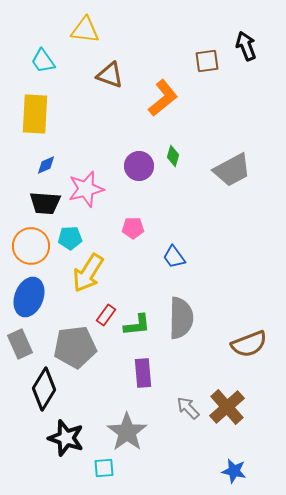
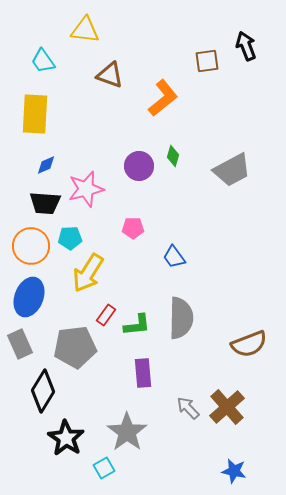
black diamond: moved 1 px left, 2 px down
black star: rotated 15 degrees clockwise
cyan square: rotated 25 degrees counterclockwise
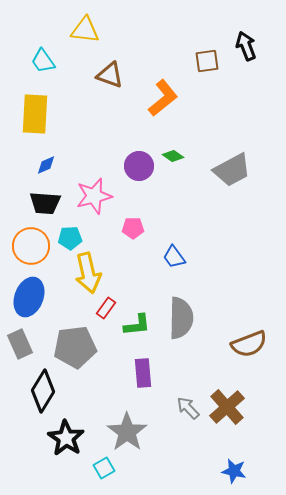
green diamond: rotated 70 degrees counterclockwise
pink star: moved 8 px right, 7 px down
yellow arrow: rotated 45 degrees counterclockwise
red rectangle: moved 7 px up
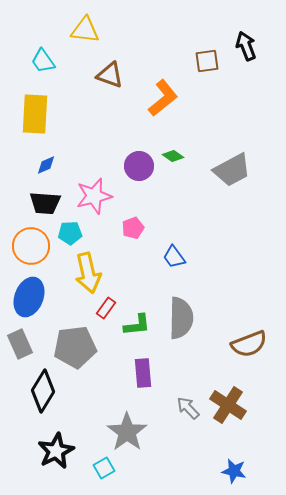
pink pentagon: rotated 20 degrees counterclockwise
cyan pentagon: moved 5 px up
brown cross: moved 1 px right, 2 px up; rotated 15 degrees counterclockwise
black star: moved 10 px left, 13 px down; rotated 12 degrees clockwise
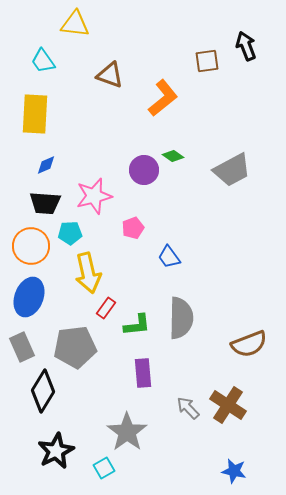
yellow triangle: moved 10 px left, 6 px up
purple circle: moved 5 px right, 4 px down
blue trapezoid: moved 5 px left
gray rectangle: moved 2 px right, 3 px down
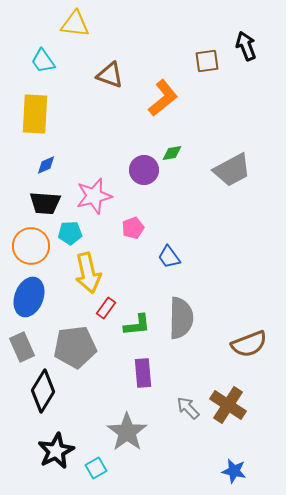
green diamond: moved 1 px left, 3 px up; rotated 45 degrees counterclockwise
cyan square: moved 8 px left
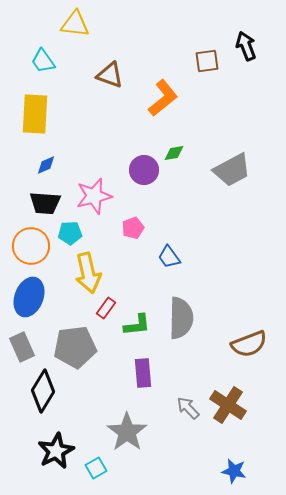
green diamond: moved 2 px right
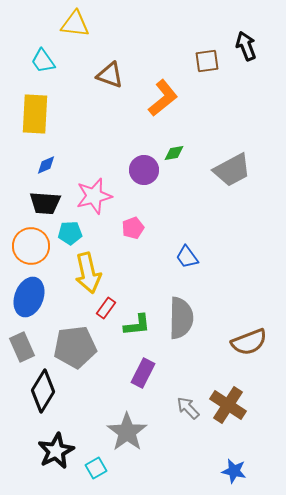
blue trapezoid: moved 18 px right
brown semicircle: moved 2 px up
purple rectangle: rotated 32 degrees clockwise
